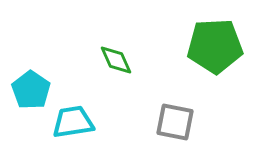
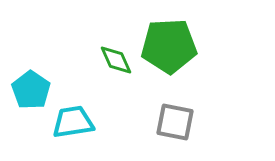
green pentagon: moved 46 px left
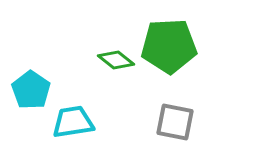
green diamond: rotated 27 degrees counterclockwise
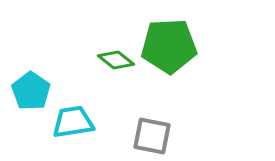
cyan pentagon: moved 1 px down
gray square: moved 23 px left, 14 px down
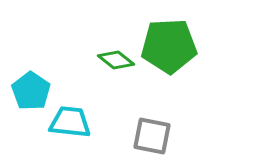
cyan trapezoid: moved 3 px left; rotated 15 degrees clockwise
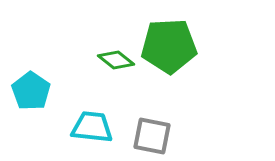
cyan trapezoid: moved 22 px right, 5 px down
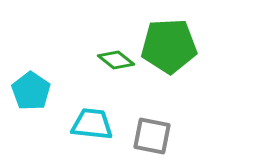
cyan trapezoid: moved 3 px up
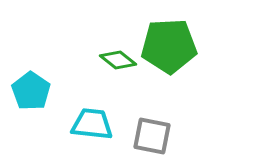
green diamond: moved 2 px right
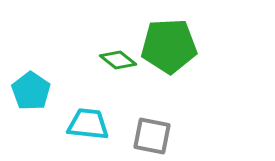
cyan trapezoid: moved 4 px left
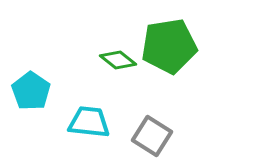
green pentagon: rotated 6 degrees counterclockwise
cyan trapezoid: moved 1 px right, 2 px up
gray square: rotated 21 degrees clockwise
